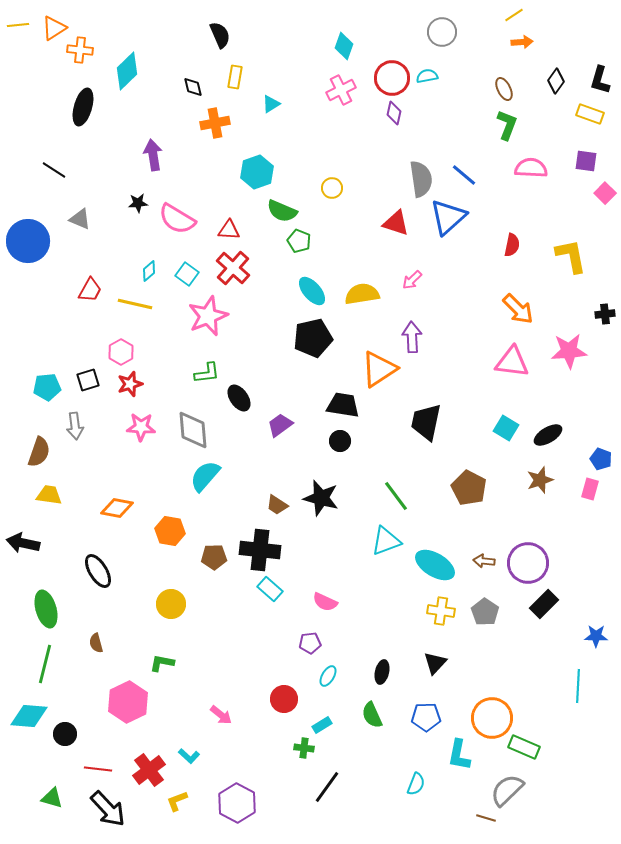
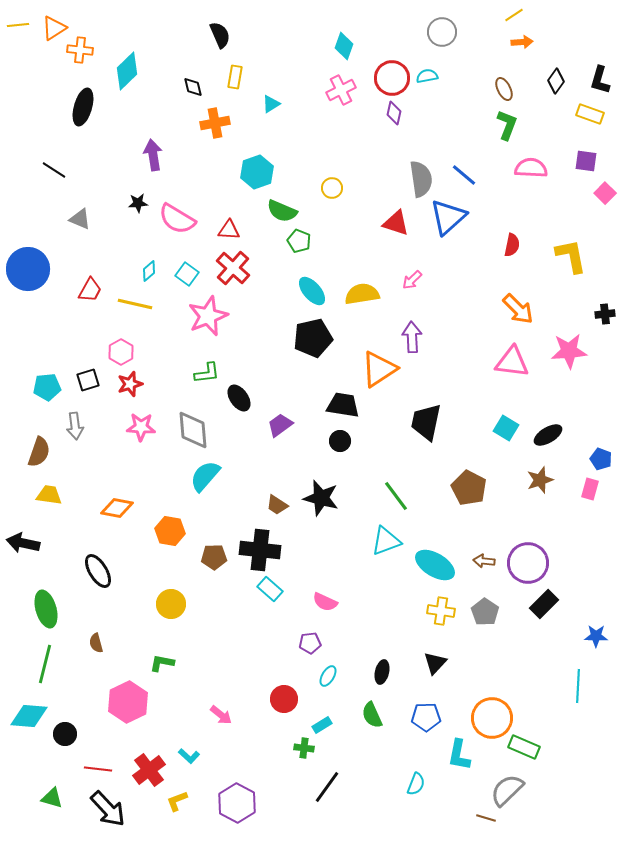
blue circle at (28, 241): moved 28 px down
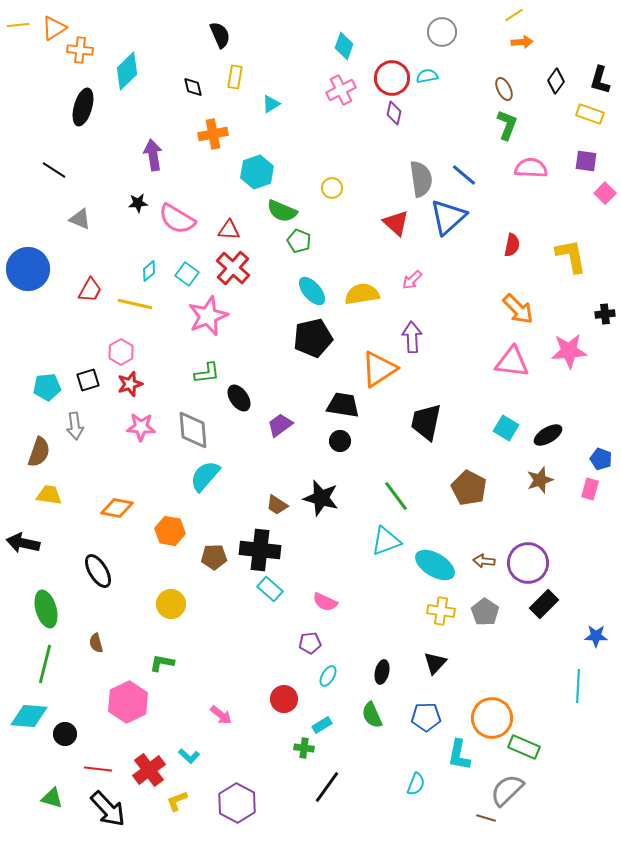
orange cross at (215, 123): moved 2 px left, 11 px down
red triangle at (396, 223): rotated 24 degrees clockwise
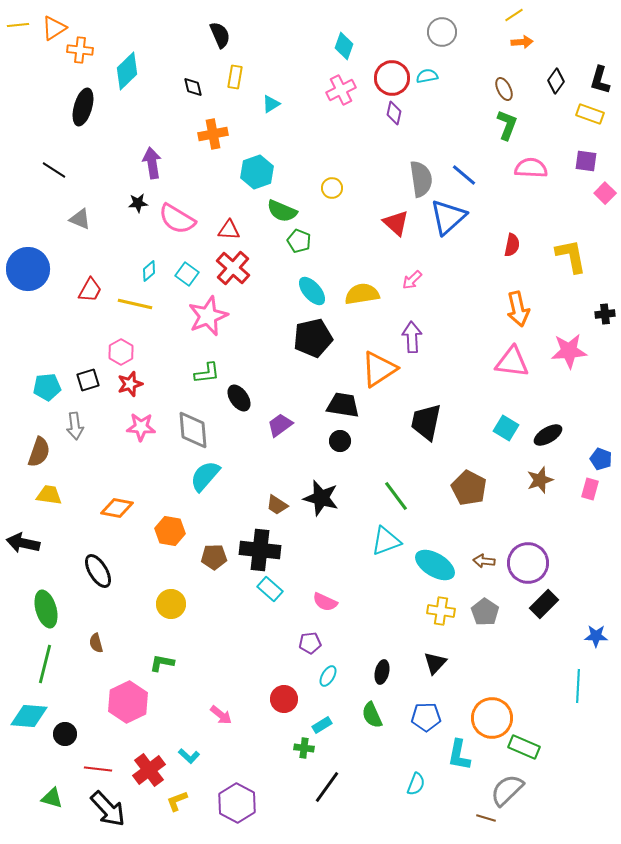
purple arrow at (153, 155): moved 1 px left, 8 px down
orange arrow at (518, 309): rotated 32 degrees clockwise
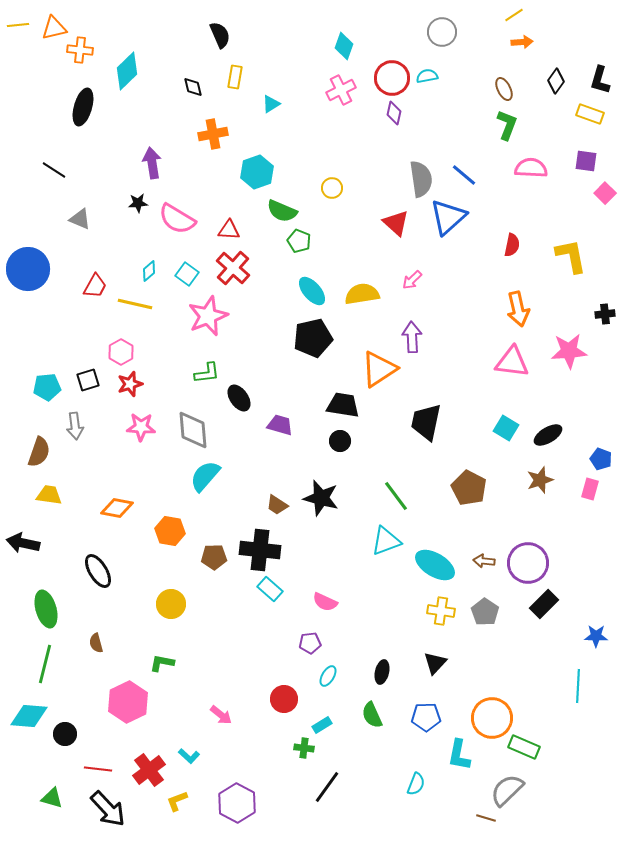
orange triangle at (54, 28): rotated 20 degrees clockwise
red trapezoid at (90, 290): moved 5 px right, 4 px up
purple trapezoid at (280, 425): rotated 52 degrees clockwise
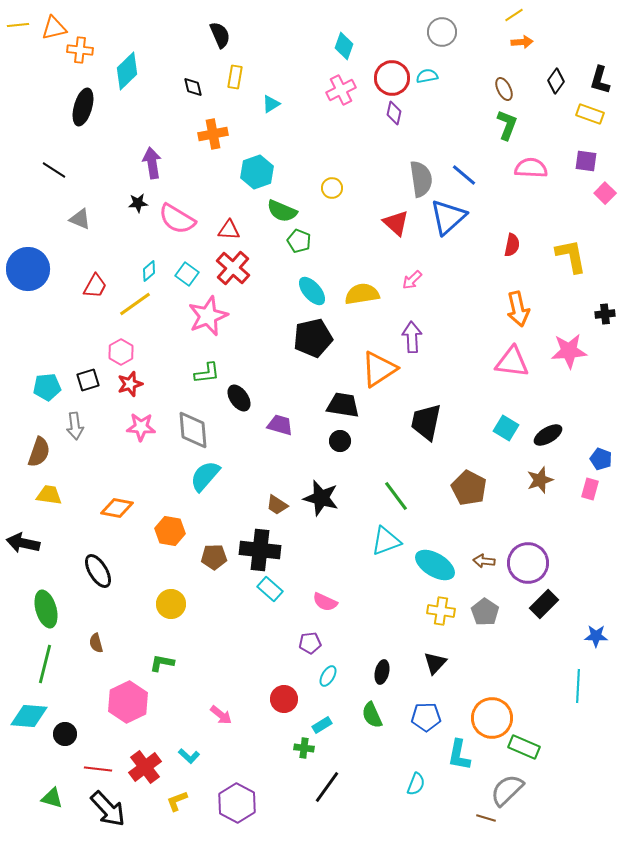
yellow line at (135, 304): rotated 48 degrees counterclockwise
red cross at (149, 770): moved 4 px left, 3 px up
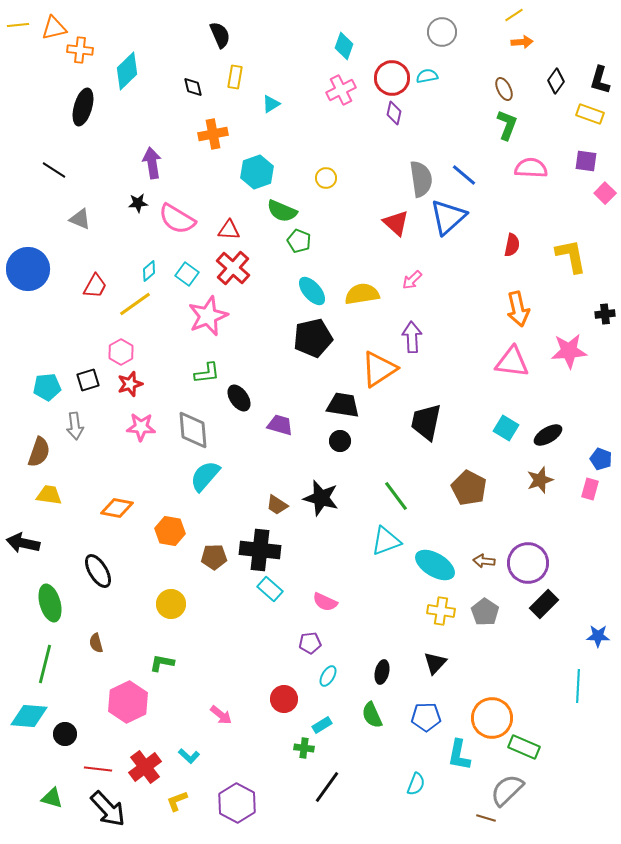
yellow circle at (332, 188): moved 6 px left, 10 px up
green ellipse at (46, 609): moved 4 px right, 6 px up
blue star at (596, 636): moved 2 px right
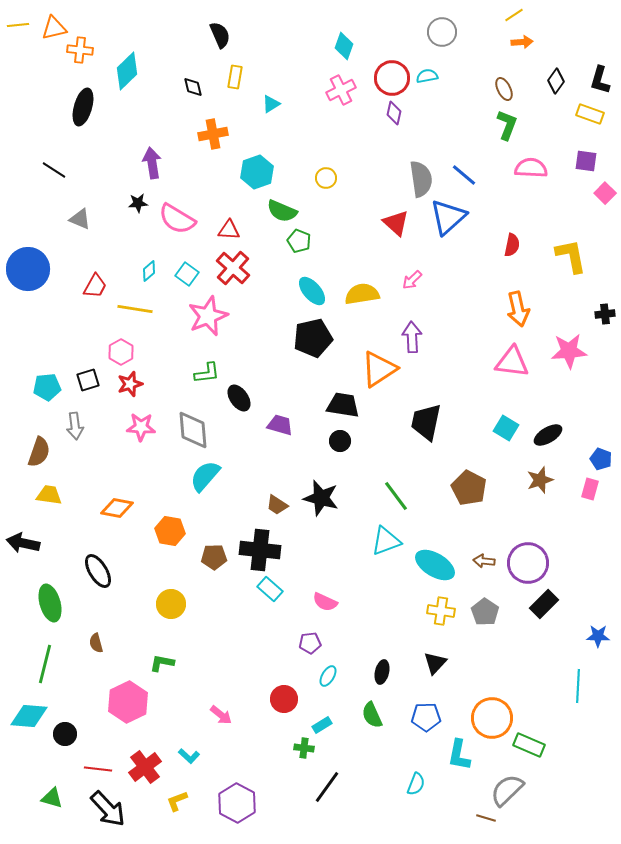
yellow line at (135, 304): moved 5 px down; rotated 44 degrees clockwise
green rectangle at (524, 747): moved 5 px right, 2 px up
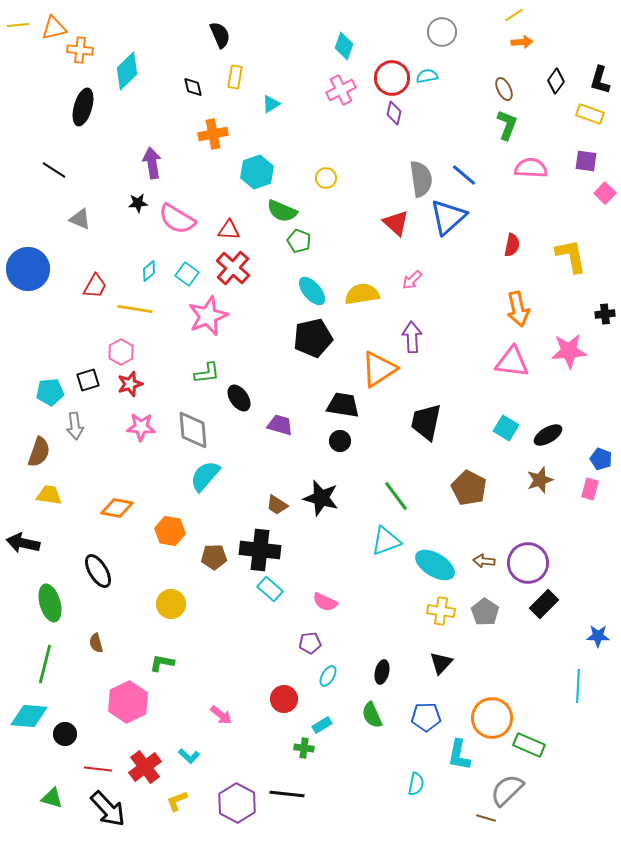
cyan pentagon at (47, 387): moved 3 px right, 5 px down
black triangle at (435, 663): moved 6 px right
cyan semicircle at (416, 784): rotated 10 degrees counterclockwise
black line at (327, 787): moved 40 px left, 7 px down; rotated 60 degrees clockwise
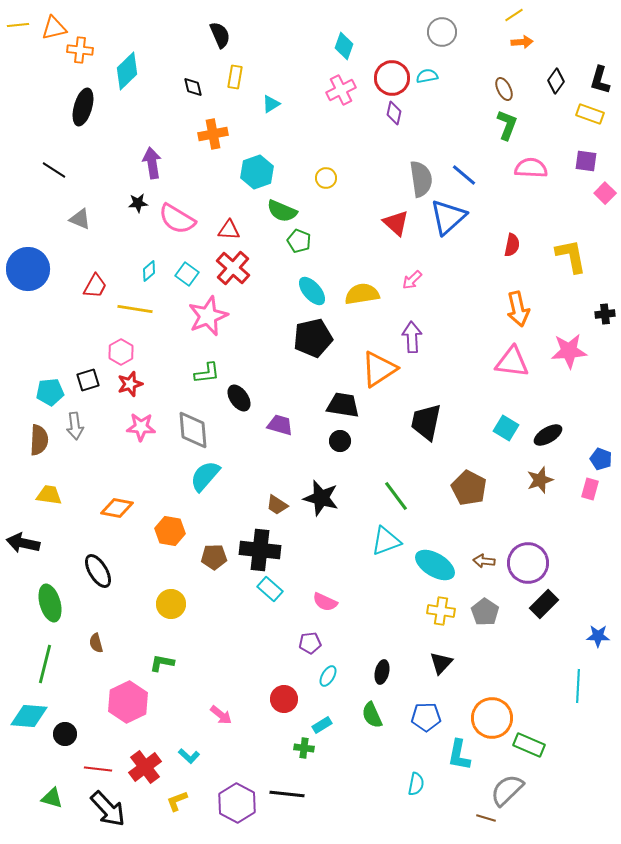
brown semicircle at (39, 452): moved 12 px up; rotated 16 degrees counterclockwise
